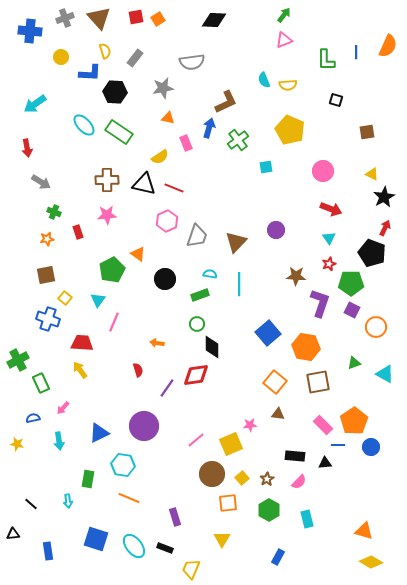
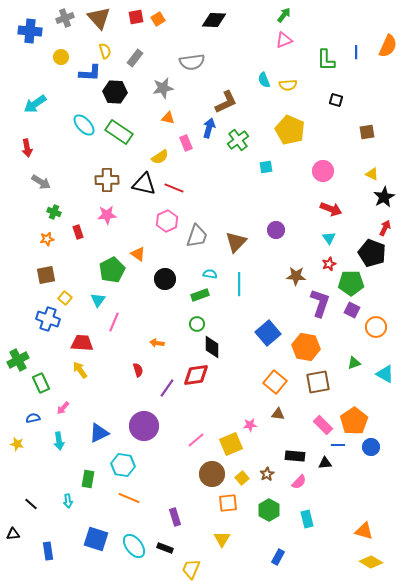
brown star at (267, 479): moved 5 px up
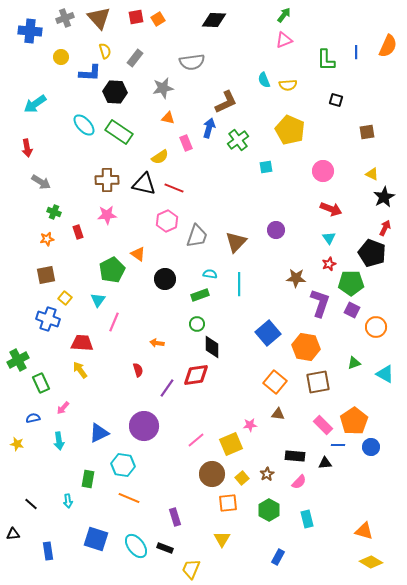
brown star at (296, 276): moved 2 px down
cyan ellipse at (134, 546): moved 2 px right
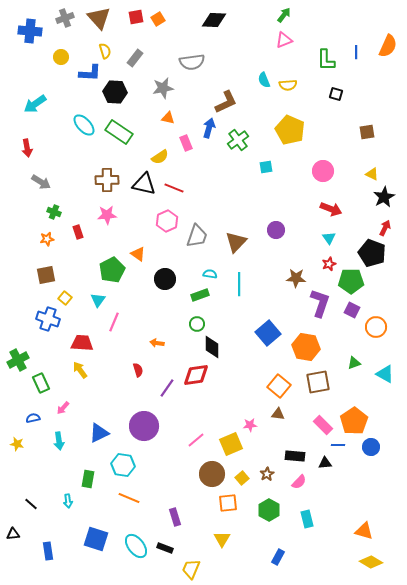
black square at (336, 100): moved 6 px up
green pentagon at (351, 283): moved 2 px up
orange square at (275, 382): moved 4 px right, 4 px down
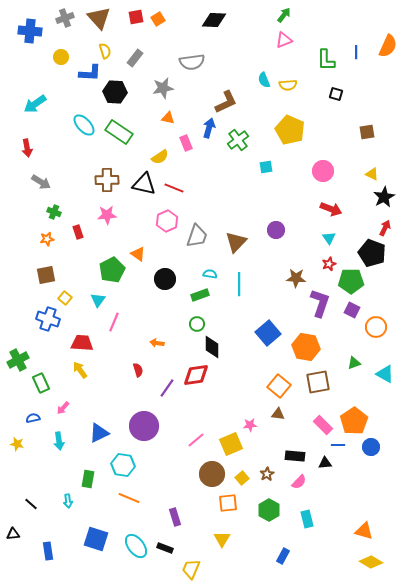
blue rectangle at (278, 557): moved 5 px right, 1 px up
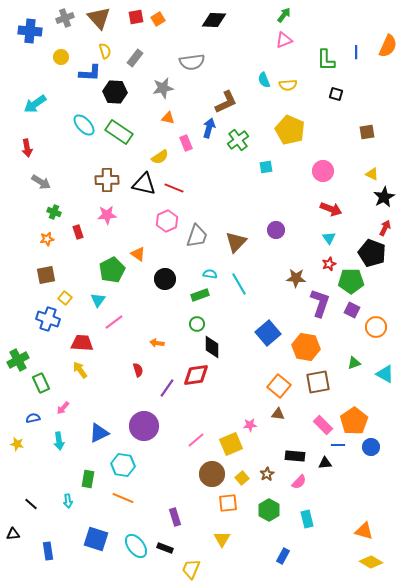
cyan line at (239, 284): rotated 30 degrees counterclockwise
pink line at (114, 322): rotated 30 degrees clockwise
orange line at (129, 498): moved 6 px left
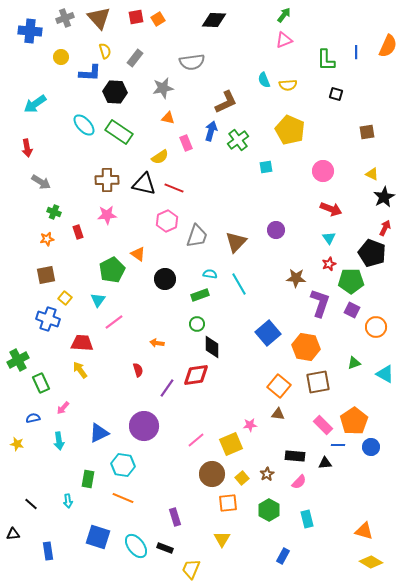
blue arrow at (209, 128): moved 2 px right, 3 px down
blue square at (96, 539): moved 2 px right, 2 px up
